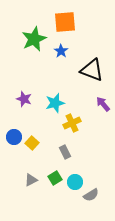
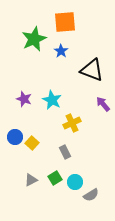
cyan star: moved 3 px left, 3 px up; rotated 30 degrees counterclockwise
blue circle: moved 1 px right
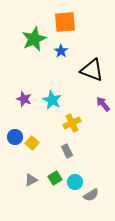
gray rectangle: moved 2 px right, 1 px up
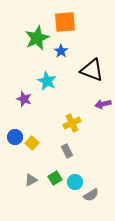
green star: moved 3 px right, 1 px up
cyan star: moved 5 px left, 19 px up
purple arrow: rotated 63 degrees counterclockwise
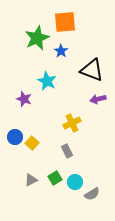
purple arrow: moved 5 px left, 5 px up
gray semicircle: moved 1 px right, 1 px up
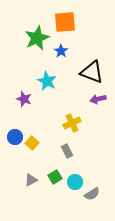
black triangle: moved 2 px down
green square: moved 1 px up
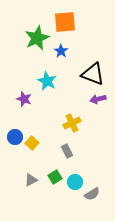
black triangle: moved 1 px right, 2 px down
